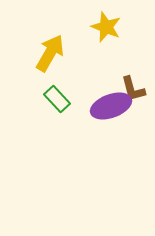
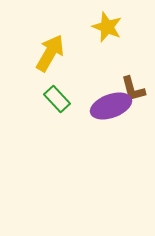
yellow star: moved 1 px right
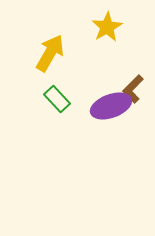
yellow star: rotated 20 degrees clockwise
brown L-shape: rotated 60 degrees clockwise
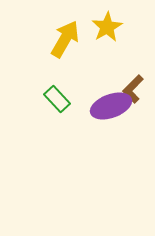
yellow arrow: moved 15 px right, 14 px up
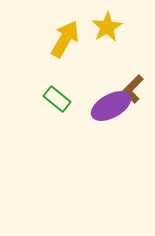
green rectangle: rotated 8 degrees counterclockwise
purple ellipse: rotated 9 degrees counterclockwise
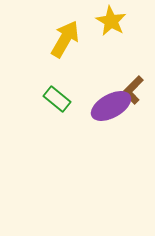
yellow star: moved 4 px right, 6 px up; rotated 12 degrees counterclockwise
brown L-shape: moved 1 px down
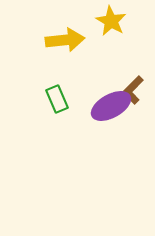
yellow arrow: moved 1 px down; rotated 54 degrees clockwise
green rectangle: rotated 28 degrees clockwise
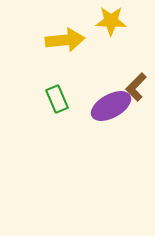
yellow star: rotated 28 degrees counterclockwise
brown L-shape: moved 3 px right, 3 px up
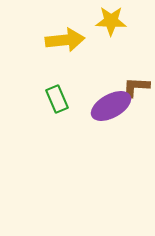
brown L-shape: rotated 48 degrees clockwise
